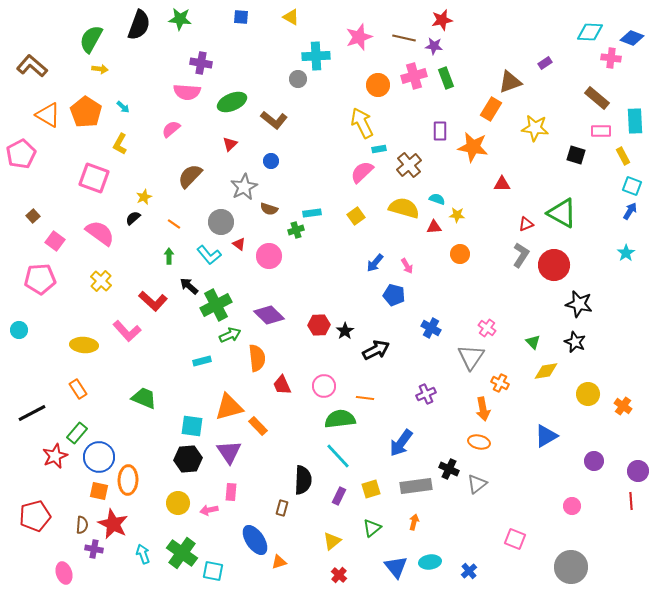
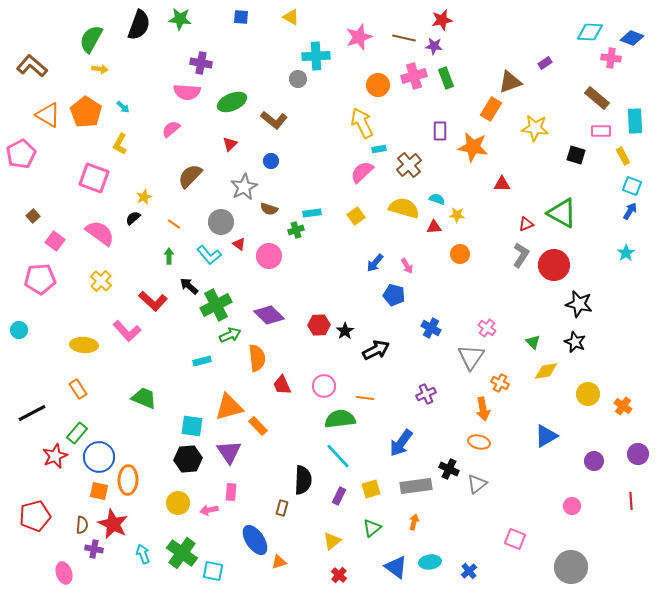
purple circle at (638, 471): moved 17 px up
blue triangle at (396, 567): rotated 15 degrees counterclockwise
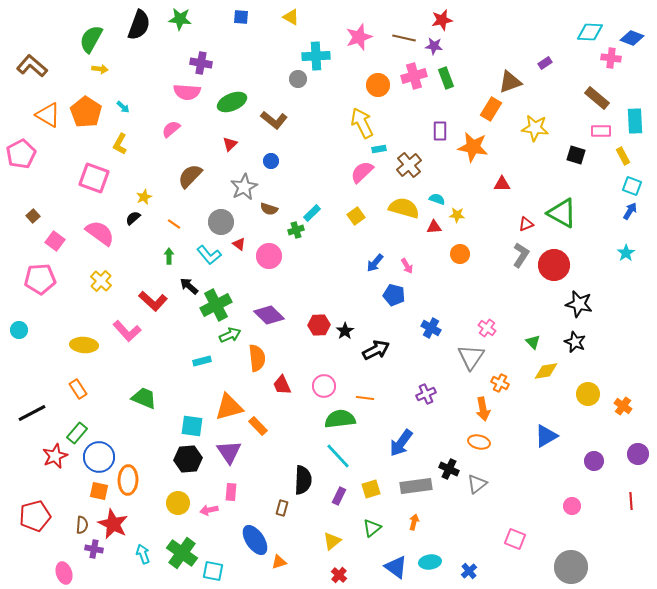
cyan rectangle at (312, 213): rotated 36 degrees counterclockwise
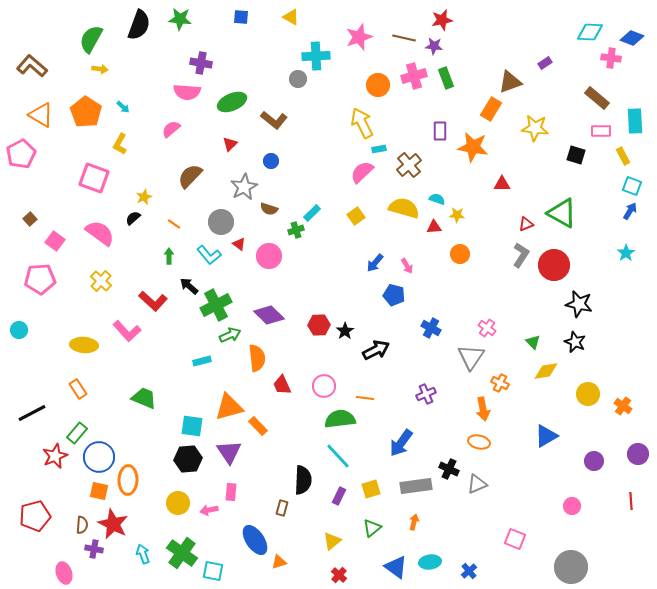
orange triangle at (48, 115): moved 7 px left
brown square at (33, 216): moved 3 px left, 3 px down
gray triangle at (477, 484): rotated 15 degrees clockwise
